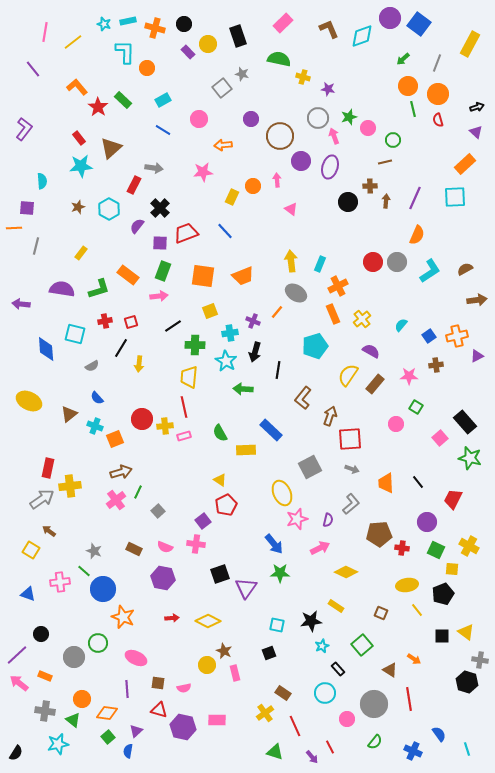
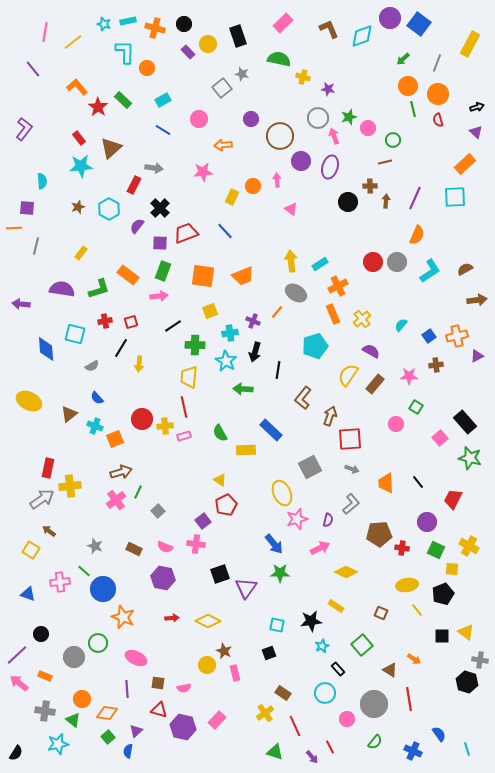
cyan rectangle at (320, 264): rotated 35 degrees clockwise
gray star at (94, 551): moved 1 px right, 5 px up
pink rectangle at (217, 720): rotated 48 degrees counterclockwise
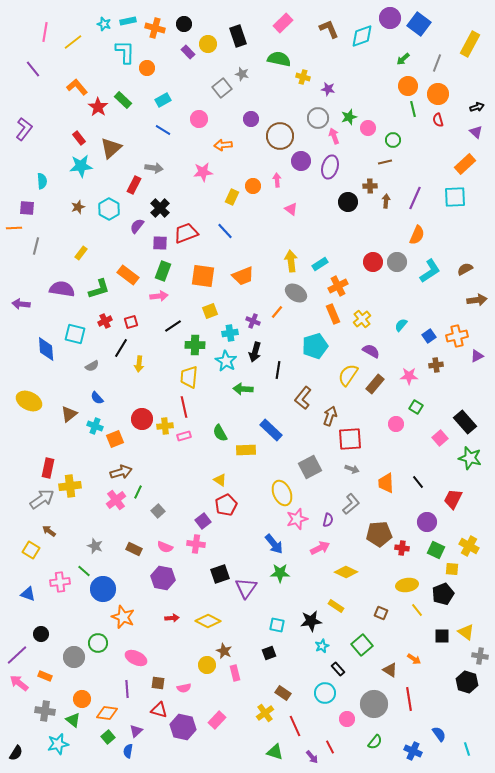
red cross at (105, 321): rotated 16 degrees counterclockwise
gray cross at (480, 660): moved 4 px up
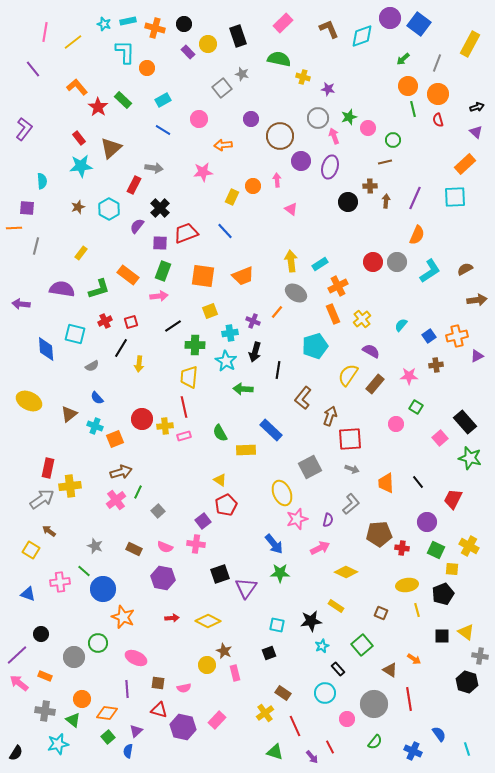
yellow line at (417, 610): rotated 24 degrees clockwise
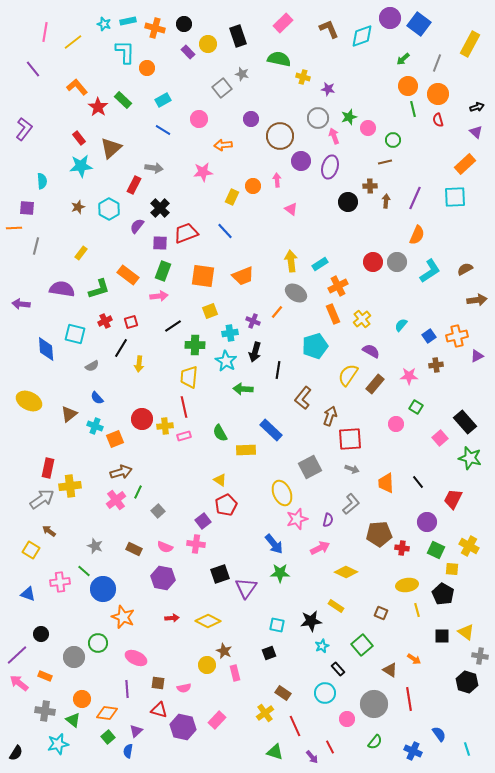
black pentagon at (443, 594): rotated 20 degrees counterclockwise
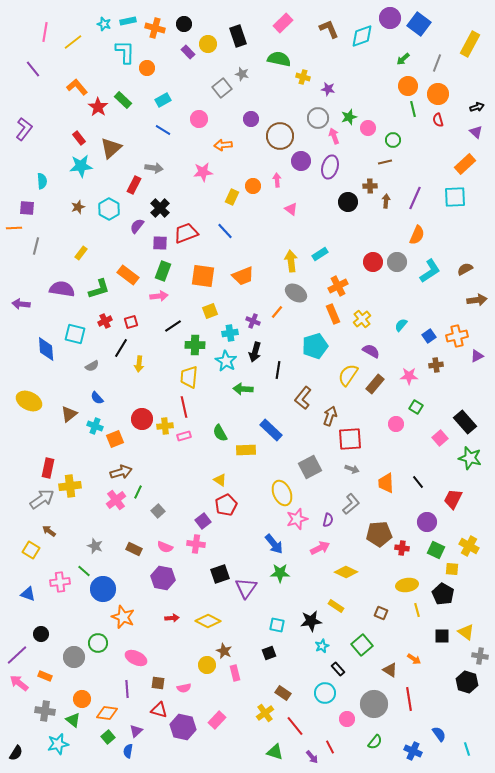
cyan rectangle at (320, 264): moved 10 px up
red line at (295, 726): rotated 15 degrees counterclockwise
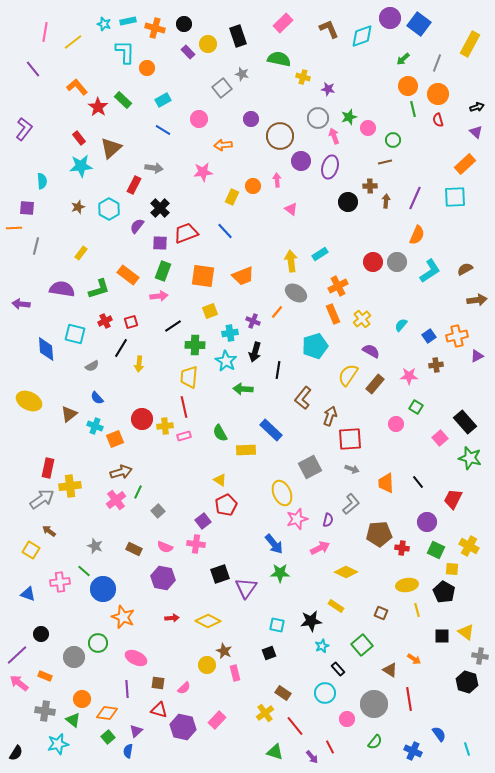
black pentagon at (443, 594): moved 1 px right, 2 px up
pink semicircle at (184, 688): rotated 32 degrees counterclockwise
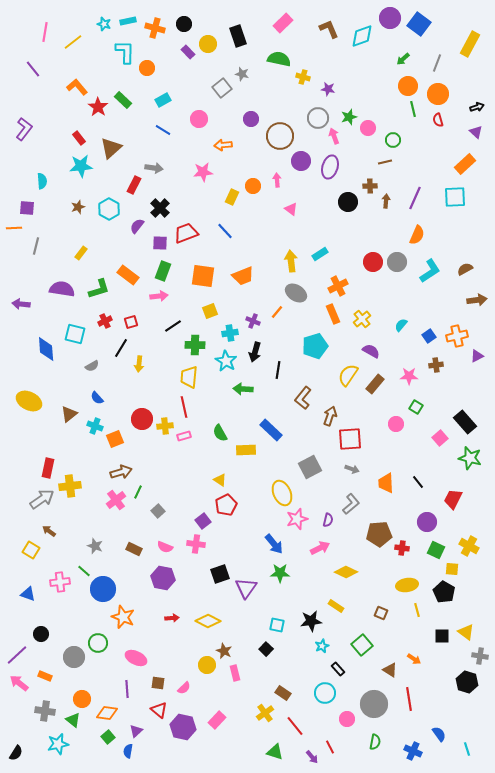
black square at (269, 653): moved 3 px left, 4 px up; rotated 24 degrees counterclockwise
red triangle at (159, 710): rotated 24 degrees clockwise
green semicircle at (375, 742): rotated 28 degrees counterclockwise
